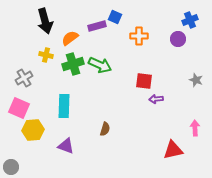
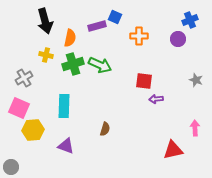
orange semicircle: rotated 138 degrees clockwise
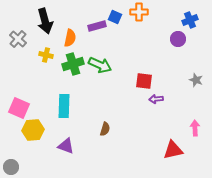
orange cross: moved 24 px up
gray cross: moved 6 px left, 39 px up; rotated 18 degrees counterclockwise
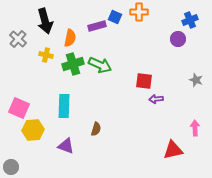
brown semicircle: moved 9 px left
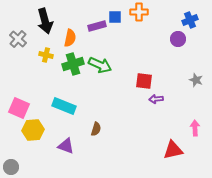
blue square: rotated 24 degrees counterclockwise
cyan rectangle: rotated 70 degrees counterclockwise
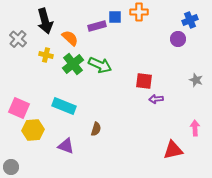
orange semicircle: rotated 60 degrees counterclockwise
green cross: rotated 20 degrees counterclockwise
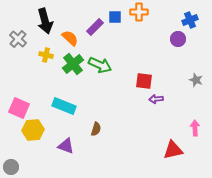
purple rectangle: moved 2 px left, 1 px down; rotated 30 degrees counterclockwise
